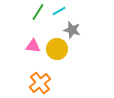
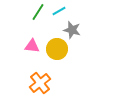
pink triangle: moved 1 px left
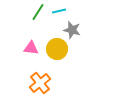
cyan line: rotated 16 degrees clockwise
pink triangle: moved 1 px left, 2 px down
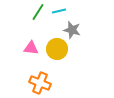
orange cross: rotated 30 degrees counterclockwise
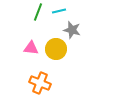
green line: rotated 12 degrees counterclockwise
yellow circle: moved 1 px left
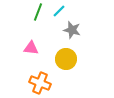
cyan line: rotated 32 degrees counterclockwise
yellow circle: moved 10 px right, 10 px down
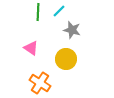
green line: rotated 18 degrees counterclockwise
pink triangle: rotated 28 degrees clockwise
orange cross: rotated 10 degrees clockwise
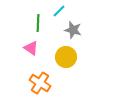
green line: moved 11 px down
gray star: moved 1 px right
yellow circle: moved 2 px up
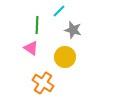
green line: moved 1 px left, 2 px down
yellow circle: moved 1 px left
orange cross: moved 3 px right
